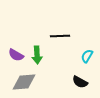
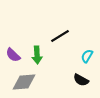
black line: rotated 30 degrees counterclockwise
purple semicircle: moved 3 px left; rotated 14 degrees clockwise
black semicircle: moved 1 px right, 2 px up
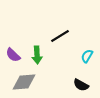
black semicircle: moved 5 px down
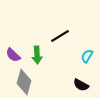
gray diamond: rotated 70 degrees counterclockwise
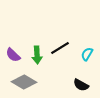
black line: moved 12 px down
cyan semicircle: moved 2 px up
gray diamond: rotated 75 degrees counterclockwise
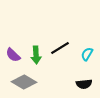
green arrow: moved 1 px left
black semicircle: moved 3 px right, 1 px up; rotated 35 degrees counterclockwise
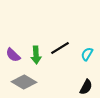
black semicircle: moved 2 px right, 3 px down; rotated 56 degrees counterclockwise
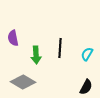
black line: rotated 54 degrees counterclockwise
purple semicircle: moved 17 px up; rotated 35 degrees clockwise
gray diamond: moved 1 px left
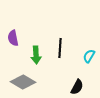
cyan semicircle: moved 2 px right, 2 px down
black semicircle: moved 9 px left
